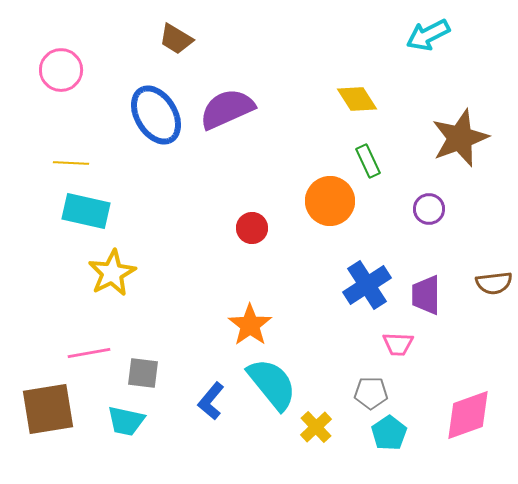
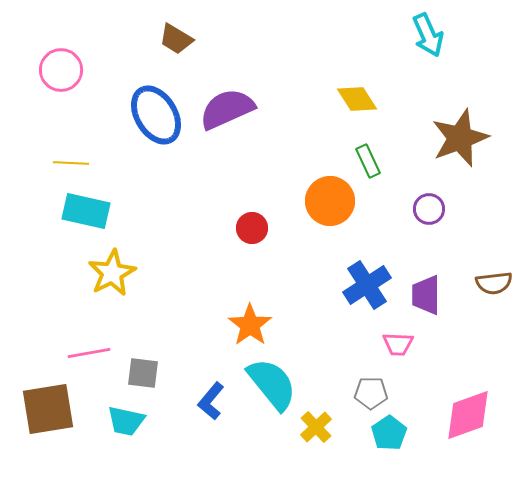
cyan arrow: rotated 87 degrees counterclockwise
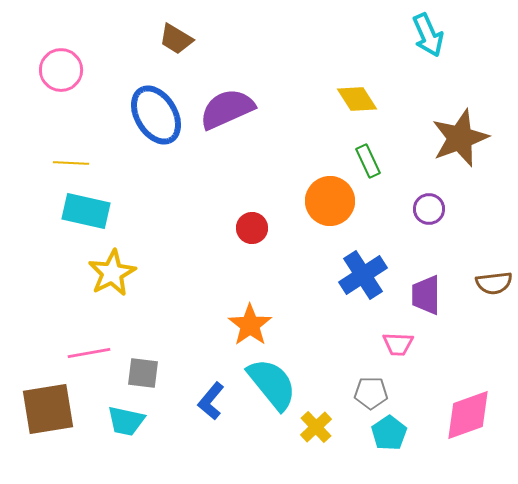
blue cross: moved 4 px left, 10 px up
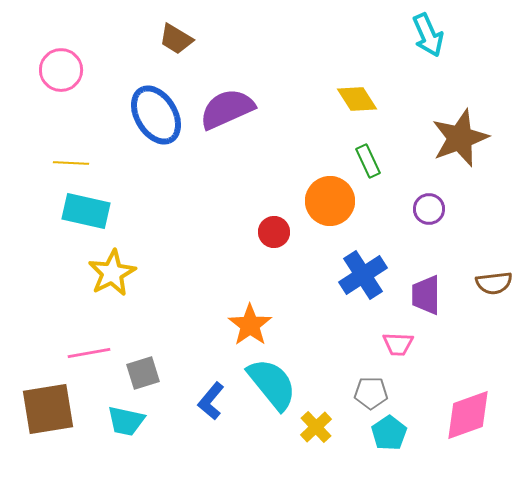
red circle: moved 22 px right, 4 px down
gray square: rotated 24 degrees counterclockwise
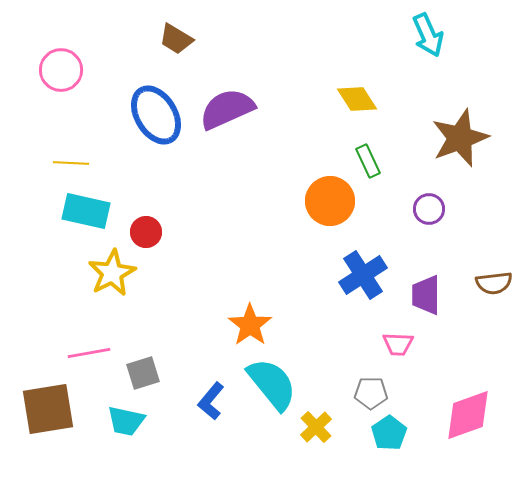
red circle: moved 128 px left
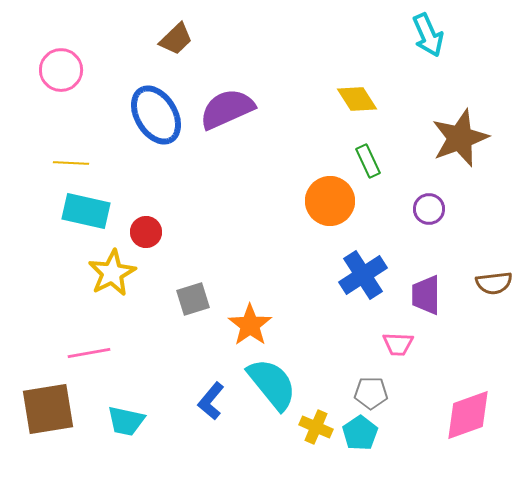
brown trapezoid: rotated 75 degrees counterclockwise
gray square: moved 50 px right, 74 px up
yellow cross: rotated 24 degrees counterclockwise
cyan pentagon: moved 29 px left
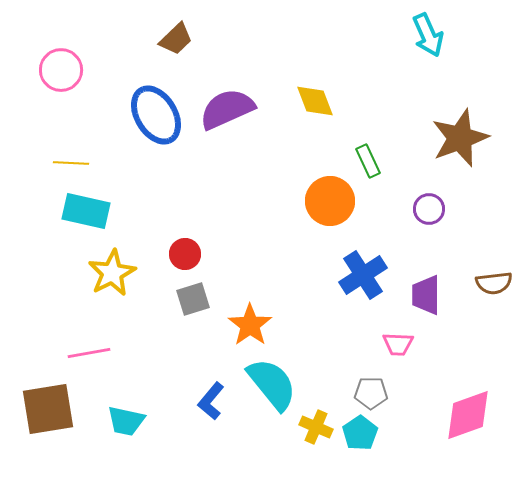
yellow diamond: moved 42 px left, 2 px down; rotated 12 degrees clockwise
red circle: moved 39 px right, 22 px down
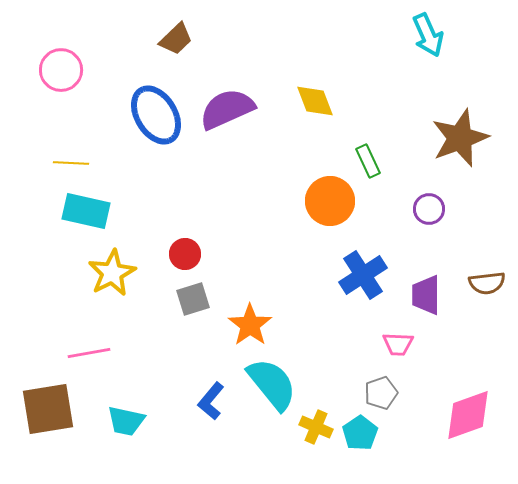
brown semicircle: moved 7 px left
gray pentagon: moved 10 px right; rotated 20 degrees counterclockwise
